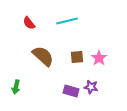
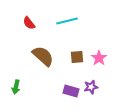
purple star: rotated 24 degrees counterclockwise
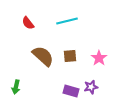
red semicircle: moved 1 px left
brown square: moved 7 px left, 1 px up
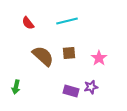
brown square: moved 1 px left, 3 px up
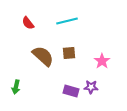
pink star: moved 3 px right, 3 px down
purple star: rotated 16 degrees clockwise
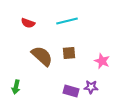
red semicircle: rotated 32 degrees counterclockwise
brown semicircle: moved 1 px left
pink star: rotated 14 degrees counterclockwise
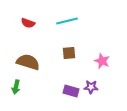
brown semicircle: moved 14 px left, 6 px down; rotated 25 degrees counterclockwise
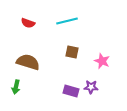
brown square: moved 3 px right, 1 px up; rotated 16 degrees clockwise
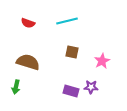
pink star: rotated 21 degrees clockwise
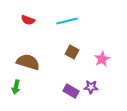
red semicircle: moved 3 px up
brown square: rotated 16 degrees clockwise
pink star: moved 2 px up
purple rectangle: rotated 14 degrees clockwise
